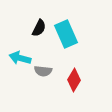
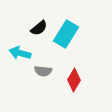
black semicircle: rotated 24 degrees clockwise
cyan rectangle: rotated 56 degrees clockwise
cyan arrow: moved 5 px up
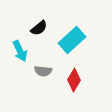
cyan rectangle: moved 6 px right, 6 px down; rotated 16 degrees clockwise
cyan arrow: moved 2 px up; rotated 130 degrees counterclockwise
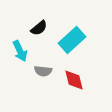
red diamond: rotated 45 degrees counterclockwise
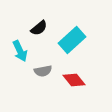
gray semicircle: rotated 18 degrees counterclockwise
red diamond: rotated 25 degrees counterclockwise
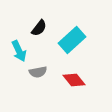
black semicircle: rotated 12 degrees counterclockwise
cyan arrow: moved 1 px left
gray semicircle: moved 5 px left, 1 px down
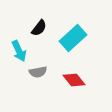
cyan rectangle: moved 1 px right, 2 px up
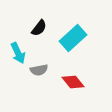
cyan arrow: moved 1 px left, 2 px down
gray semicircle: moved 1 px right, 2 px up
red diamond: moved 1 px left, 2 px down
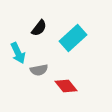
red diamond: moved 7 px left, 4 px down
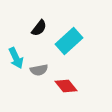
cyan rectangle: moved 4 px left, 3 px down
cyan arrow: moved 2 px left, 5 px down
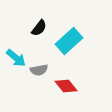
cyan arrow: rotated 25 degrees counterclockwise
